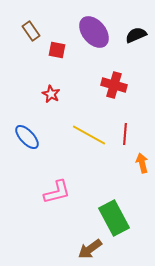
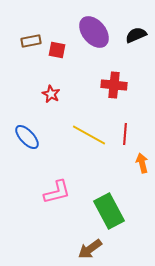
brown rectangle: moved 10 px down; rotated 66 degrees counterclockwise
red cross: rotated 10 degrees counterclockwise
green rectangle: moved 5 px left, 7 px up
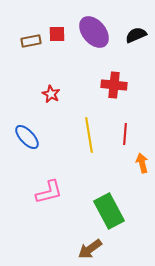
red square: moved 16 px up; rotated 12 degrees counterclockwise
yellow line: rotated 52 degrees clockwise
pink L-shape: moved 8 px left
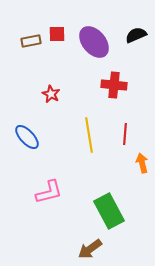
purple ellipse: moved 10 px down
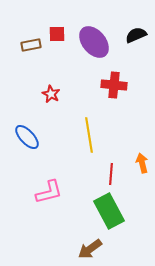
brown rectangle: moved 4 px down
red line: moved 14 px left, 40 px down
